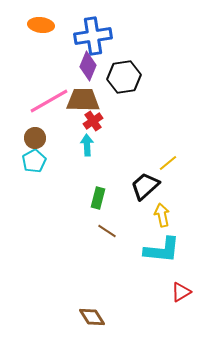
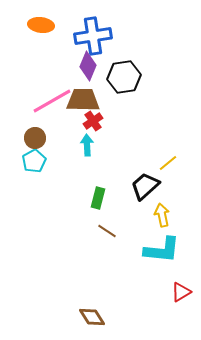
pink line: moved 3 px right
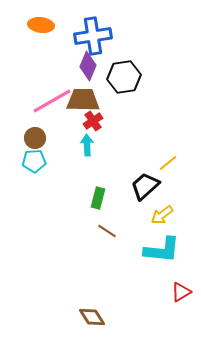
cyan pentagon: rotated 25 degrees clockwise
yellow arrow: rotated 115 degrees counterclockwise
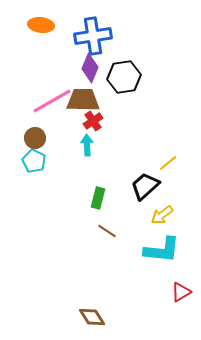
purple diamond: moved 2 px right, 2 px down
cyan pentagon: rotated 30 degrees clockwise
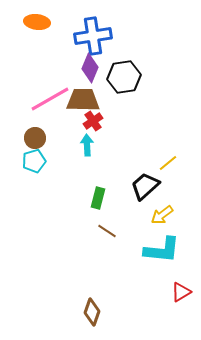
orange ellipse: moved 4 px left, 3 px up
pink line: moved 2 px left, 2 px up
cyan pentagon: rotated 30 degrees clockwise
brown diamond: moved 5 px up; rotated 52 degrees clockwise
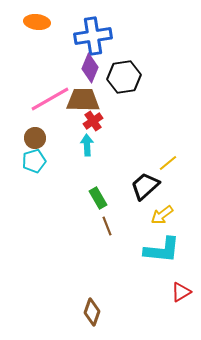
green rectangle: rotated 45 degrees counterclockwise
brown line: moved 5 px up; rotated 36 degrees clockwise
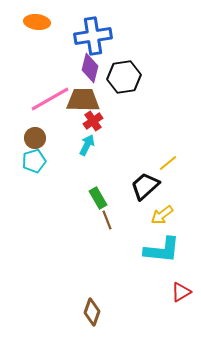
purple diamond: rotated 8 degrees counterclockwise
cyan arrow: rotated 30 degrees clockwise
brown line: moved 6 px up
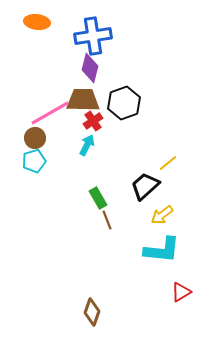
black hexagon: moved 26 px down; rotated 12 degrees counterclockwise
pink line: moved 14 px down
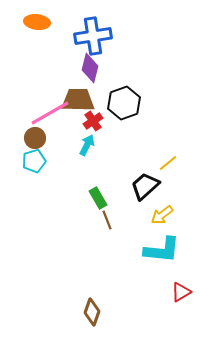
brown trapezoid: moved 5 px left
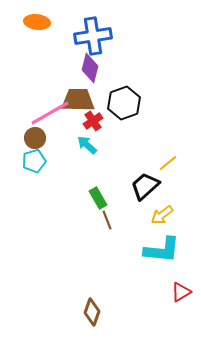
cyan arrow: rotated 75 degrees counterclockwise
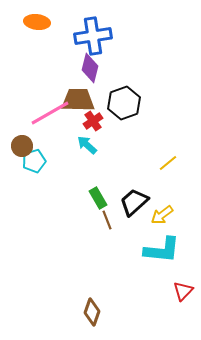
brown circle: moved 13 px left, 8 px down
black trapezoid: moved 11 px left, 16 px down
red triangle: moved 2 px right, 1 px up; rotated 15 degrees counterclockwise
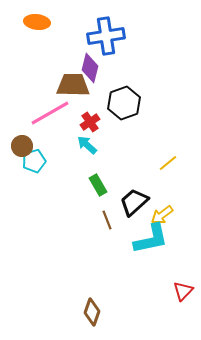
blue cross: moved 13 px right
brown trapezoid: moved 5 px left, 15 px up
red cross: moved 3 px left, 1 px down
green rectangle: moved 13 px up
cyan L-shape: moved 11 px left, 11 px up; rotated 18 degrees counterclockwise
